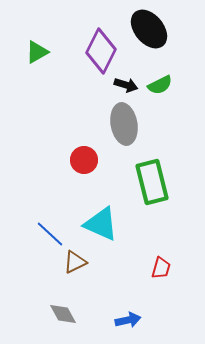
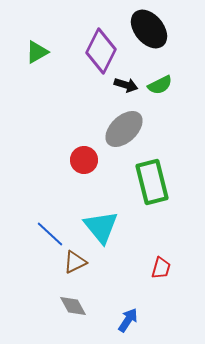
gray ellipse: moved 5 px down; rotated 57 degrees clockwise
cyan triangle: moved 3 px down; rotated 27 degrees clockwise
gray diamond: moved 10 px right, 8 px up
blue arrow: rotated 45 degrees counterclockwise
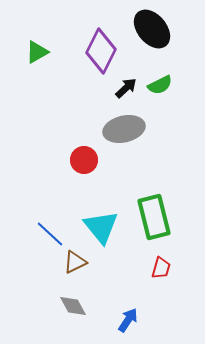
black ellipse: moved 3 px right
black arrow: moved 3 px down; rotated 60 degrees counterclockwise
gray ellipse: rotated 30 degrees clockwise
green rectangle: moved 2 px right, 35 px down
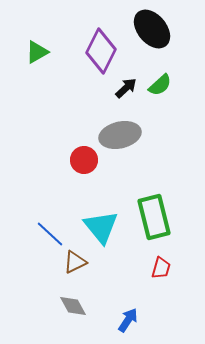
green semicircle: rotated 15 degrees counterclockwise
gray ellipse: moved 4 px left, 6 px down
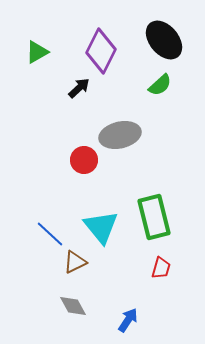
black ellipse: moved 12 px right, 11 px down
black arrow: moved 47 px left
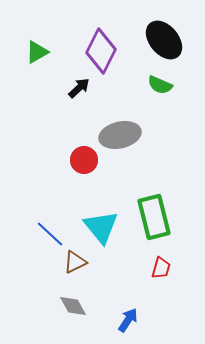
green semicircle: rotated 65 degrees clockwise
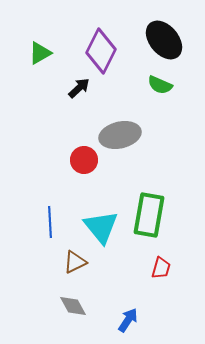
green triangle: moved 3 px right, 1 px down
green rectangle: moved 5 px left, 2 px up; rotated 24 degrees clockwise
blue line: moved 12 px up; rotated 44 degrees clockwise
